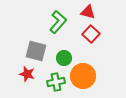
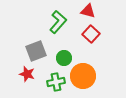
red triangle: moved 1 px up
gray square: rotated 35 degrees counterclockwise
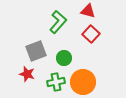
orange circle: moved 6 px down
